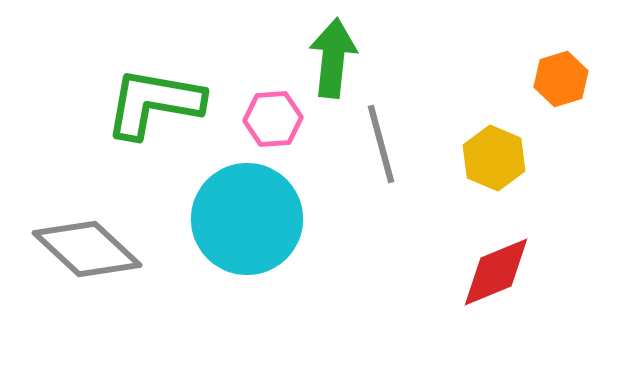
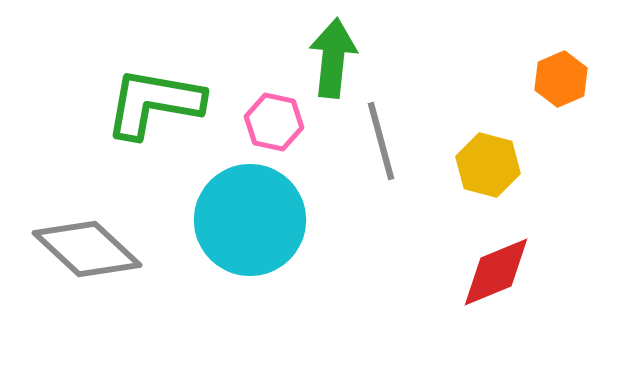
orange hexagon: rotated 6 degrees counterclockwise
pink hexagon: moved 1 px right, 3 px down; rotated 16 degrees clockwise
gray line: moved 3 px up
yellow hexagon: moved 6 px left, 7 px down; rotated 8 degrees counterclockwise
cyan circle: moved 3 px right, 1 px down
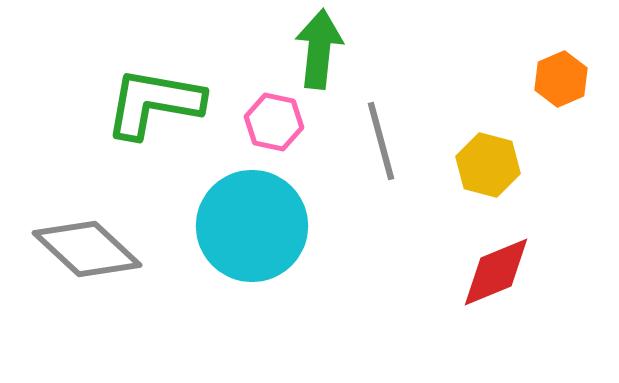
green arrow: moved 14 px left, 9 px up
cyan circle: moved 2 px right, 6 px down
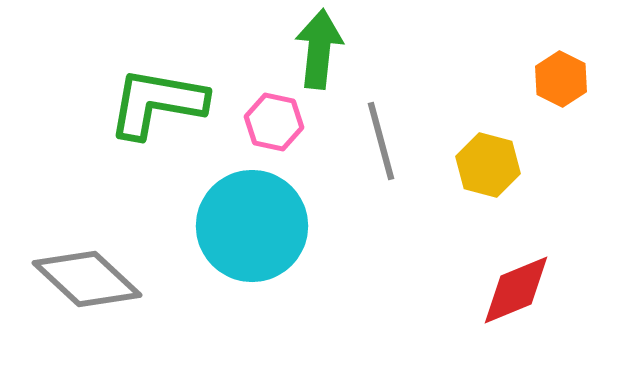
orange hexagon: rotated 10 degrees counterclockwise
green L-shape: moved 3 px right
gray diamond: moved 30 px down
red diamond: moved 20 px right, 18 px down
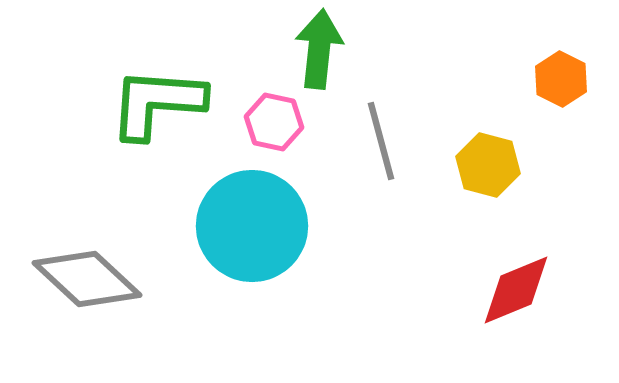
green L-shape: rotated 6 degrees counterclockwise
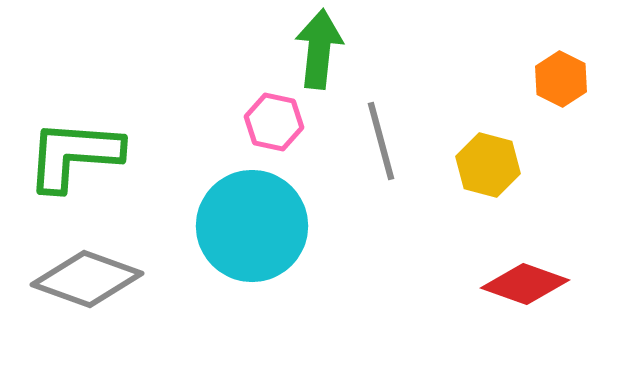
green L-shape: moved 83 px left, 52 px down
gray diamond: rotated 23 degrees counterclockwise
red diamond: moved 9 px right, 6 px up; rotated 42 degrees clockwise
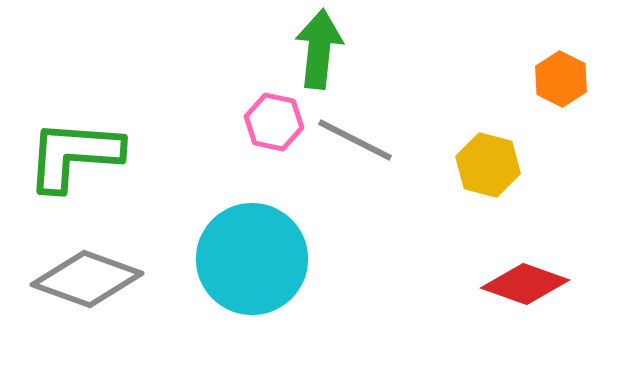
gray line: moved 26 px left, 1 px up; rotated 48 degrees counterclockwise
cyan circle: moved 33 px down
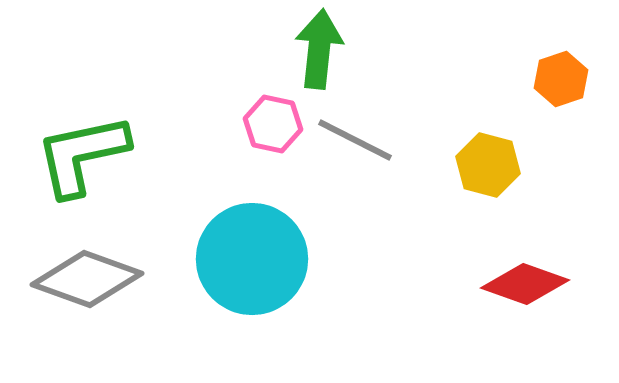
orange hexagon: rotated 14 degrees clockwise
pink hexagon: moved 1 px left, 2 px down
green L-shape: moved 8 px right; rotated 16 degrees counterclockwise
